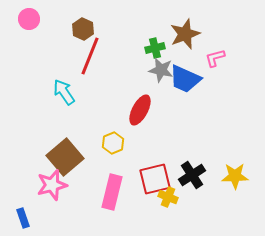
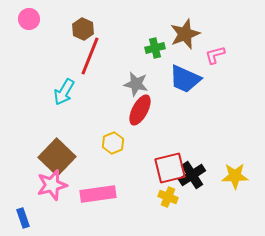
pink L-shape: moved 3 px up
gray star: moved 25 px left, 14 px down
cyan arrow: rotated 116 degrees counterclockwise
brown square: moved 8 px left; rotated 6 degrees counterclockwise
red square: moved 15 px right, 11 px up
pink rectangle: moved 14 px left, 2 px down; rotated 68 degrees clockwise
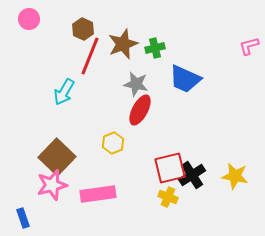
brown star: moved 62 px left, 10 px down
pink L-shape: moved 34 px right, 9 px up
yellow star: rotated 12 degrees clockwise
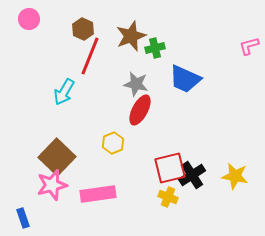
brown star: moved 8 px right, 8 px up
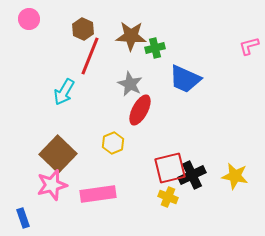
brown star: rotated 24 degrees clockwise
gray star: moved 6 px left; rotated 15 degrees clockwise
brown square: moved 1 px right, 3 px up
black cross: rotated 8 degrees clockwise
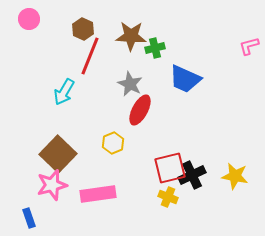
blue rectangle: moved 6 px right
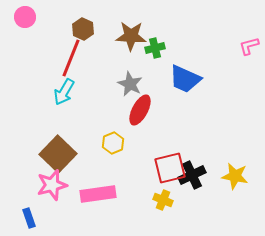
pink circle: moved 4 px left, 2 px up
red line: moved 19 px left, 2 px down
yellow cross: moved 5 px left, 3 px down
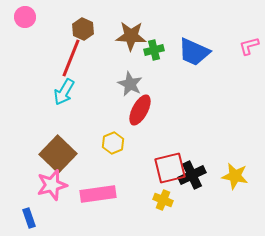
green cross: moved 1 px left, 2 px down
blue trapezoid: moved 9 px right, 27 px up
